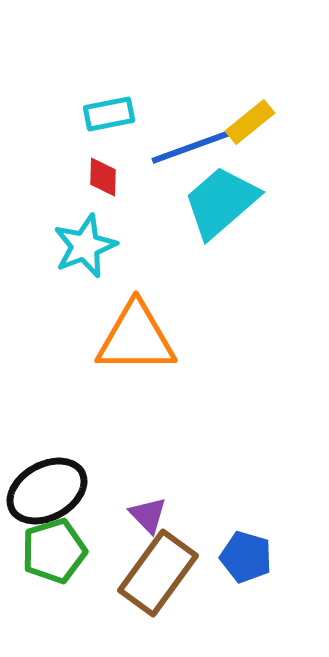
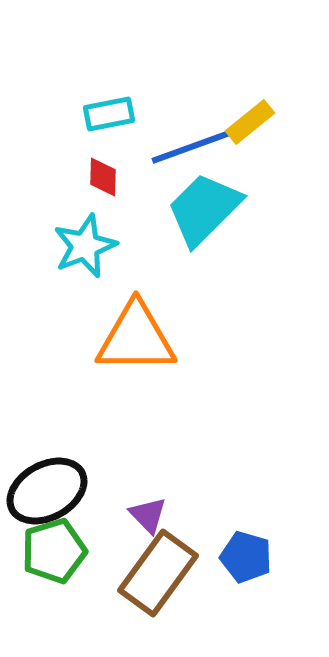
cyan trapezoid: moved 17 px left, 7 px down; rotated 4 degrees counterclockwise
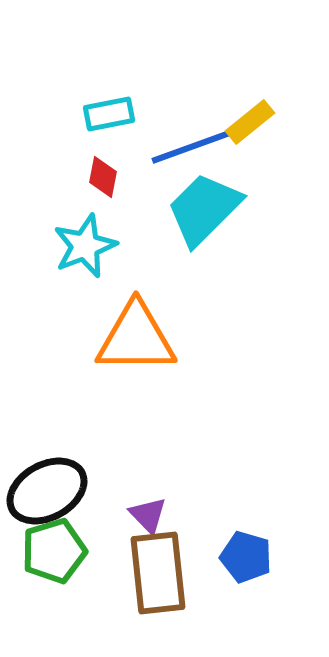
red diamond: rotated 9 degrees clockwise
brown rectangle: rotated 42 degrees counterclockwise
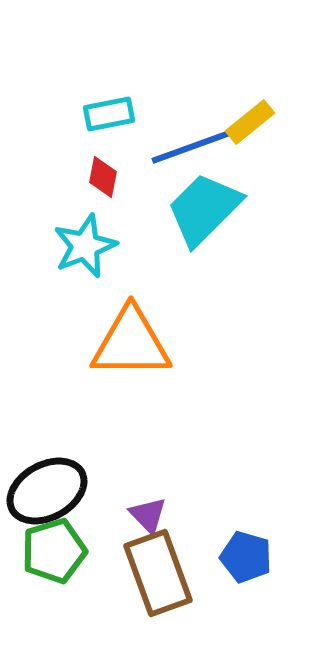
orange triangle: moved 5 px left, 5 px down
brown rectangle: rotated 14 degrees counterclockwise
